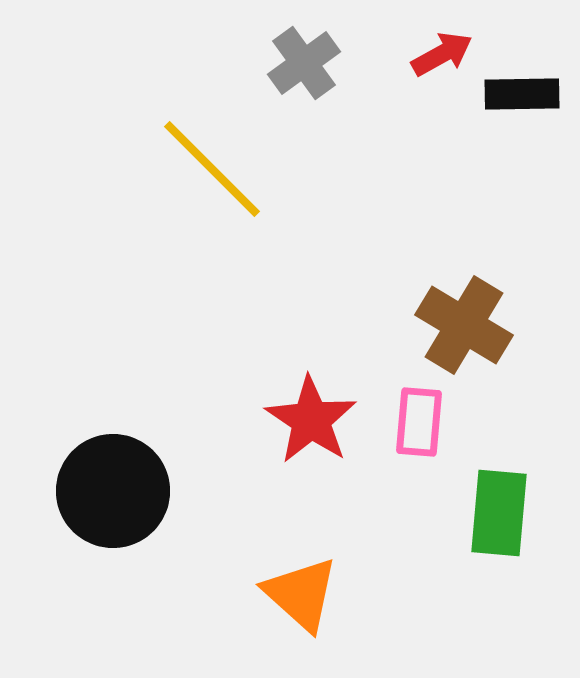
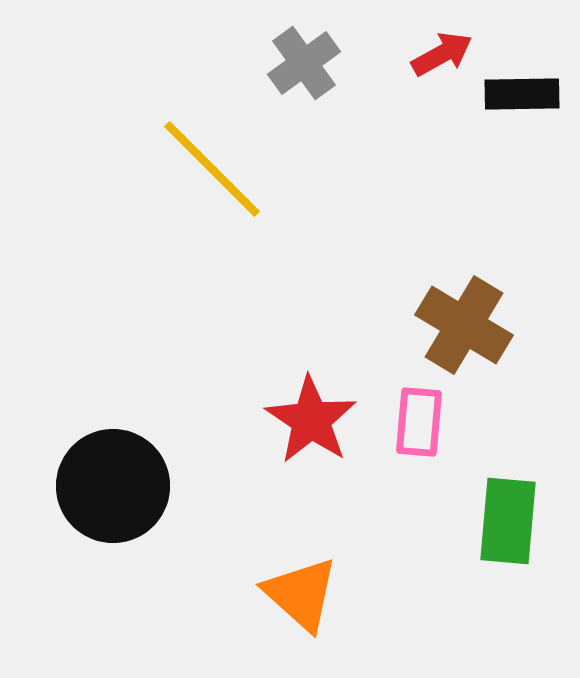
black circle: moved 5 px up
green rectangle: moved 9 px right, 8 px down
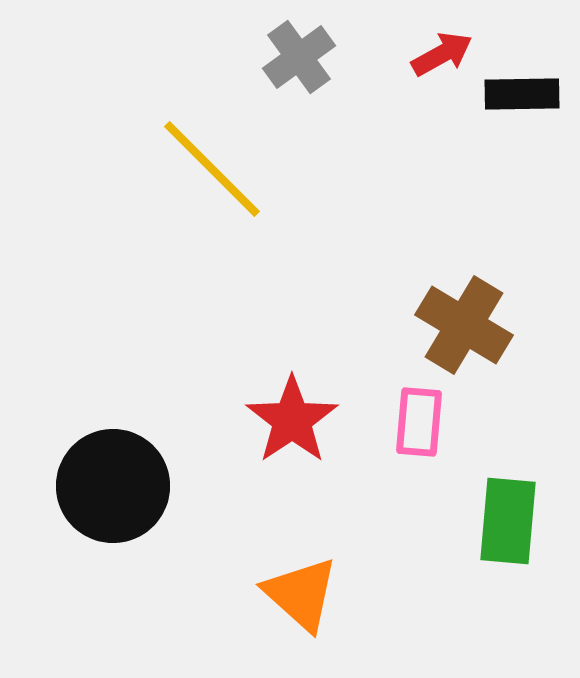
gray cross: moved 5 px left, 6 px up
red star: moved 19 px left; rotated 4 degrees clockwise
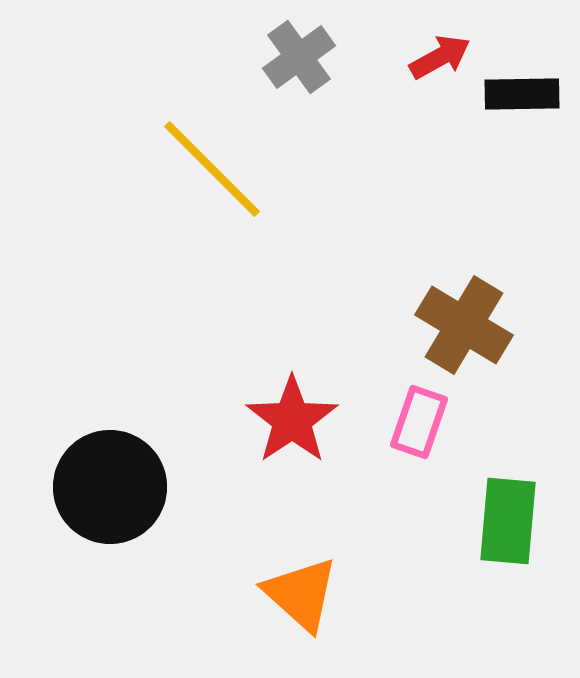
red arrow: moved 2 px left, 3 px down
pink rectangle: rotated 14 degrees clockwise
black circle: moved 3 px left, 1 px down
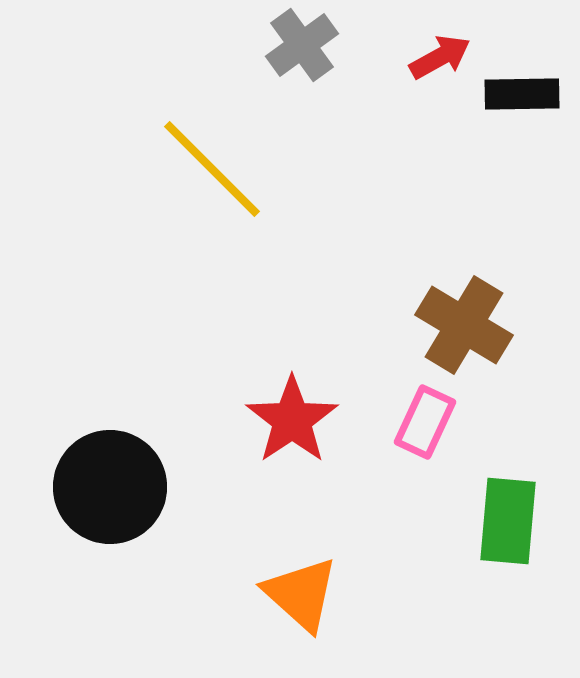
gray cross: moved 3 px right, 12 px up
pink rectangle: moved 6 px right; rotated 6 degrees clockwise
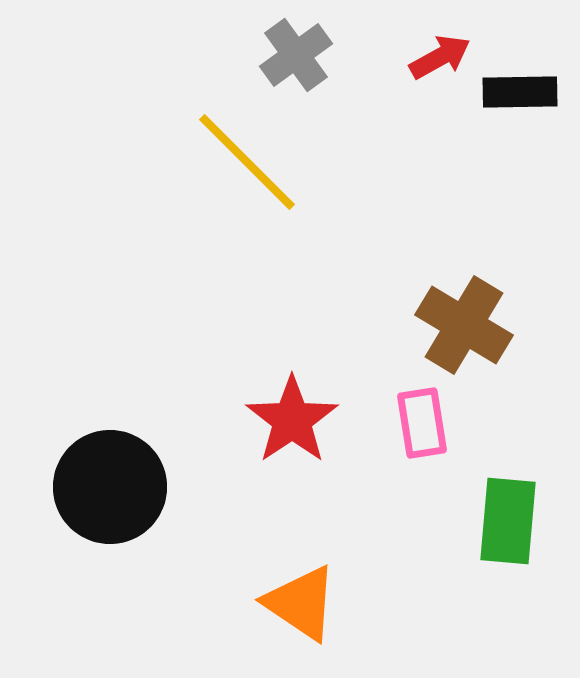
gray cross: moved 6 px left, 10 px down
black rectangle: moved 2 px left, 2 px up
yellow line: moved 35 px right, 7 px up
pink rectangle: moved 3 px left, 1 px down; rotated 34 degrees counterclockwise
orange triangle: moved 9 px down; rotated 8 degrees counterclockwise
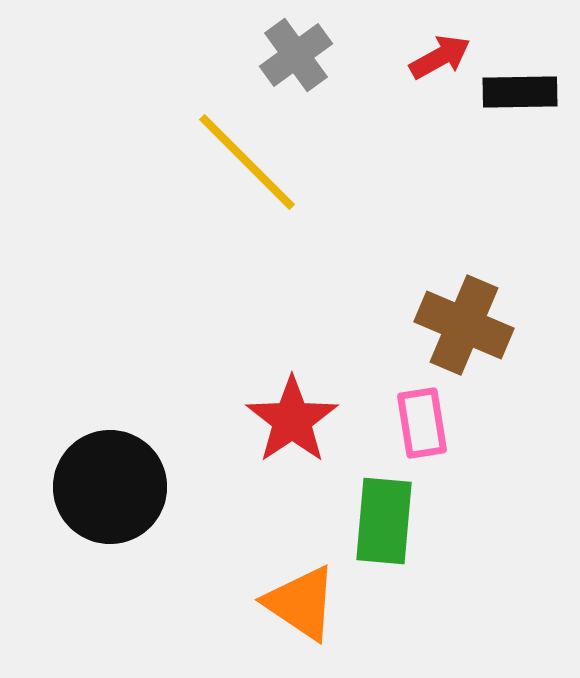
brown cross: rotated 8 degrees counterclockwise
green rectangle: moved 124 px left
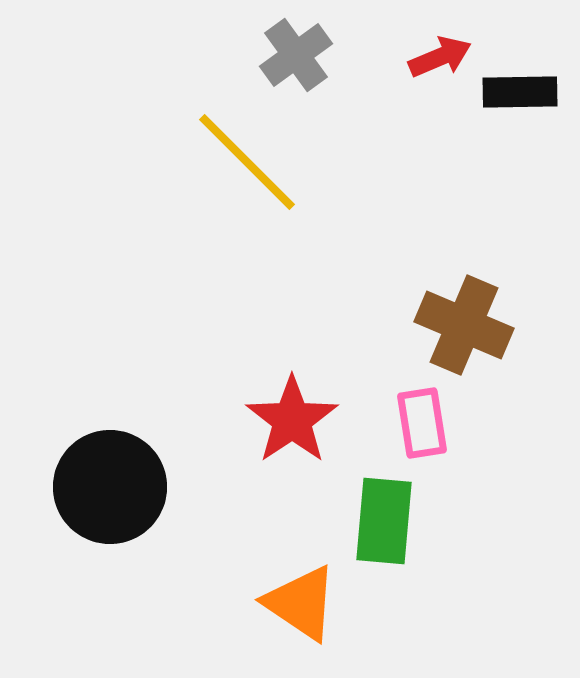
red arrow: rotated 6 degrees clockwise
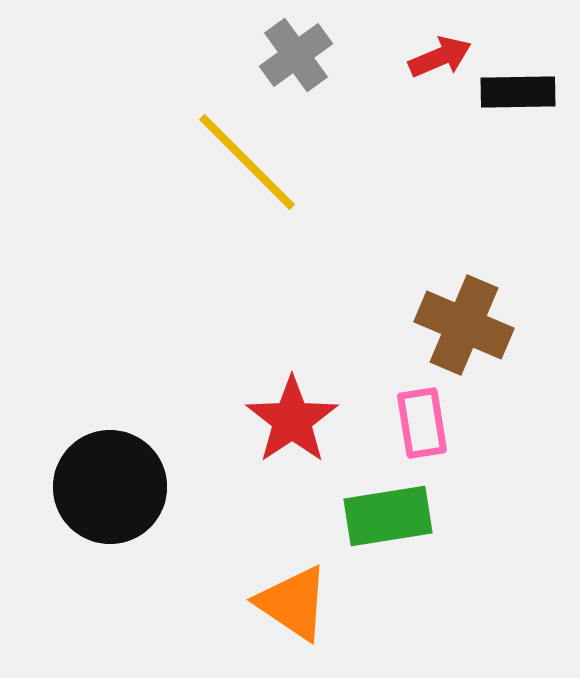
black rectangle: moved 2 px left
green rectangle: moved 4 px right, 5 px up; rotated 76 degrees clockwise
orange triangle: moved 8 px left
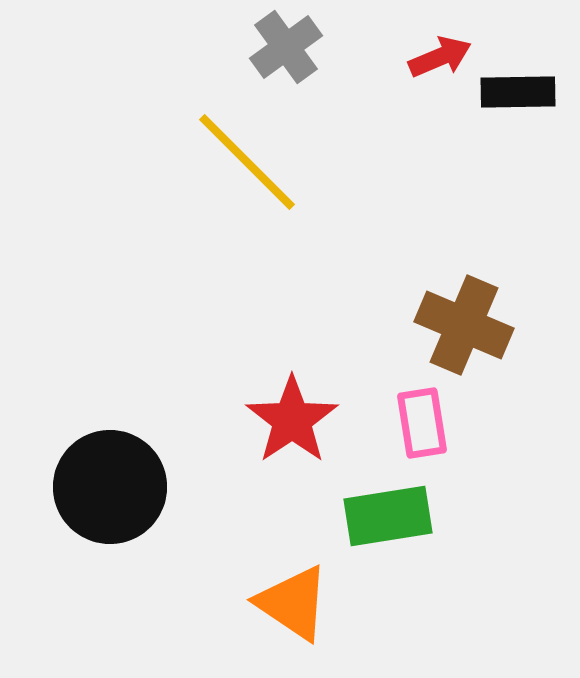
gray cross: moved 10 px left, 8 px up
